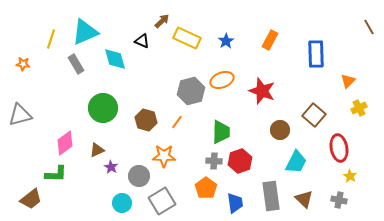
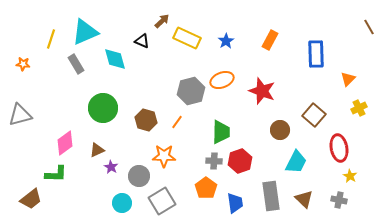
orange triangle at (348, 81): moved 2 px up
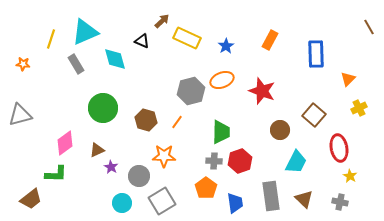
blue star at (226, 41): moved 5 px down
gray cross at (339, 200): moved 1 px right, 2 px down
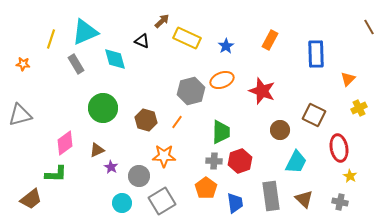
brown square at (314, 115): rotated 15 degrees counterclockwise
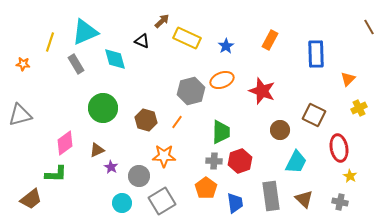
yellow line at (51, 39): moved 1 px left, 3 px down
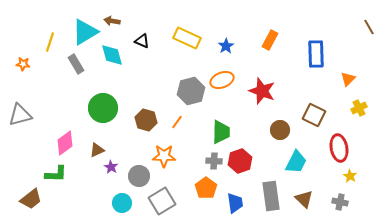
brown arrow at (162, 21): moved 50 px left; rotated 126 degrees counterclockwise
cyan triangle at (85, 32): rotated 8 degrees counterclockwise
cyan diamond at (115, 59): moved 3 px left, 4 px up
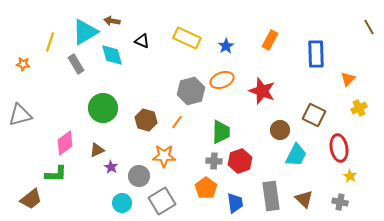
cyan trapezoid at (296, 162): moved 7 px up
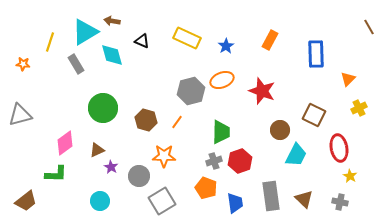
gray cross at (214, 161): rotated 21 degrees counterclockwise
orange pentagon at (206, 188): rotated 15 degrees counterclockwise
brown trapezoid at (31, 199): moved 5 px left, 2 px down
cyan circle at (122, 203): moved 22 px left, 2 px up
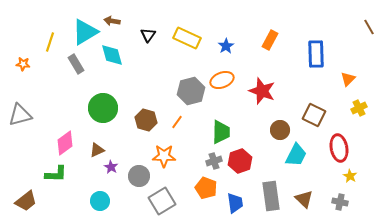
black triangle at (142, 41): moved 6 px right, 6 px up; rotated 42 degrees clockwise
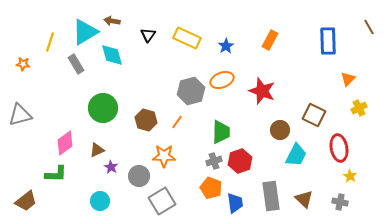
blue rectangle at (316, 54): moved 12 px right, 13 px up
orange pentagon at (206, 188): moved 5 px right
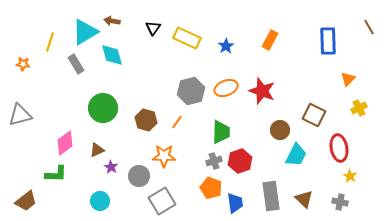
black triangle at (148, 35): moved 5 px right, 7 px up
orange ellipse at (222, 80): moved 4 px right, 8 px down
